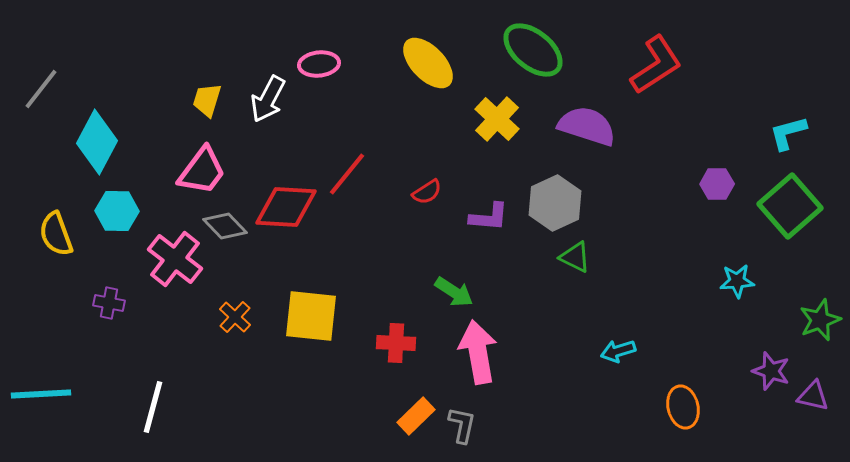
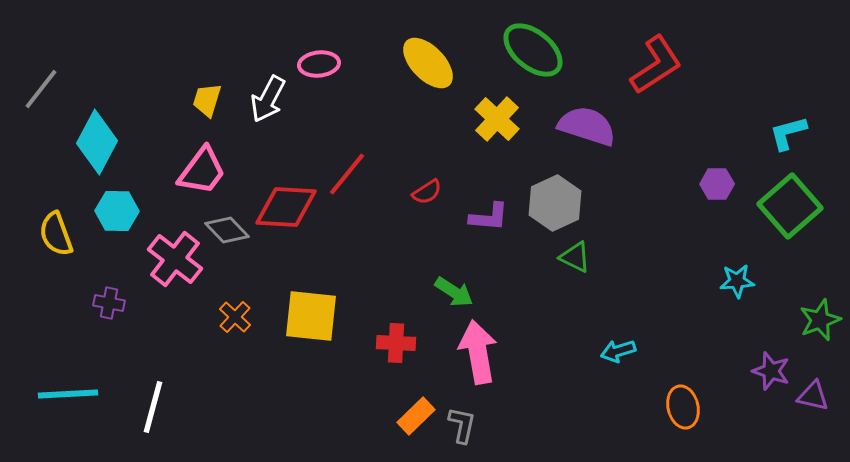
gray diamond: moved 2 px right, 4 px down
cyan line: moved 27 px right
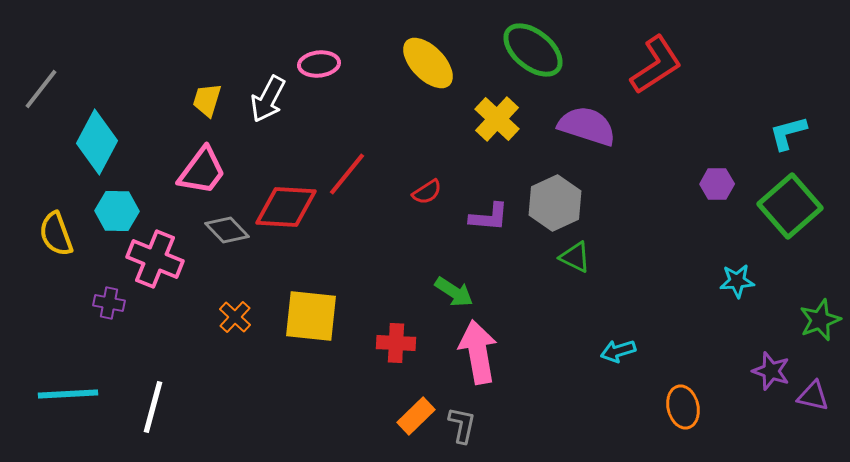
pink cross: moved 20 px left; rotated 16 degrees counterclockwise
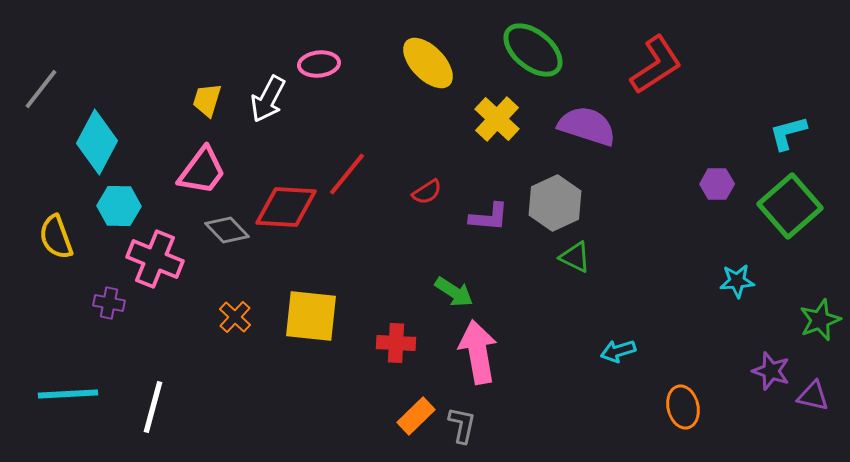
cyan hexagon: moved 2 px right, 5 px up
yellow semicircle: moved 3 px down
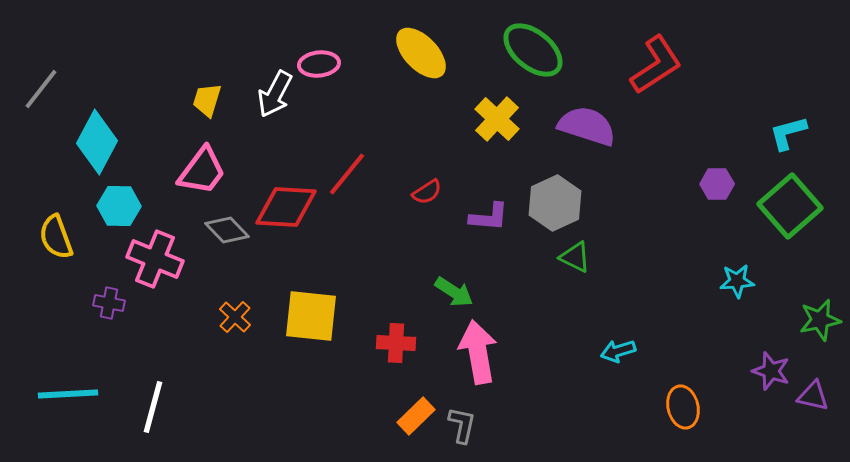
yellow ellipse: moved 7 px left, 10 px up
white arrow: moved 7 px right, 5 px up
green star: rotated 9 degrees clockwise
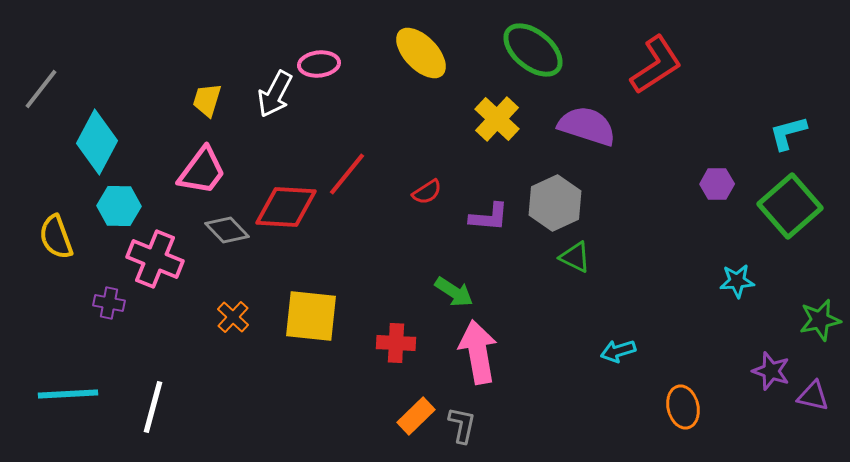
orange cross: moved 2 px left
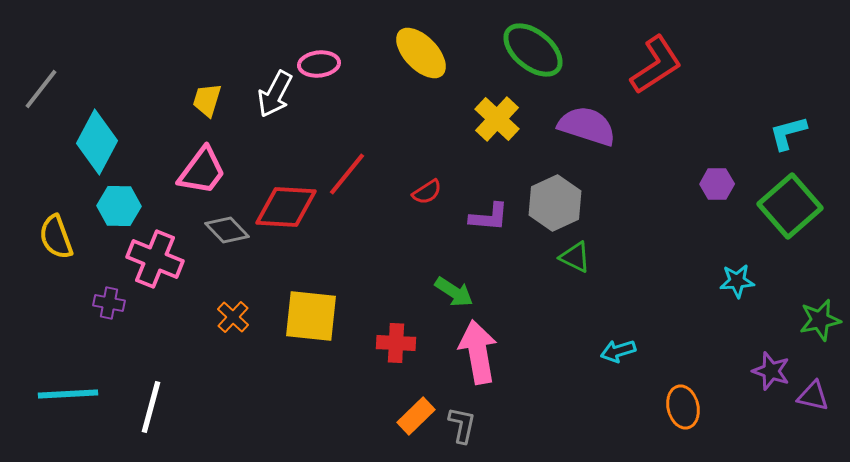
white line: moved 2 px left
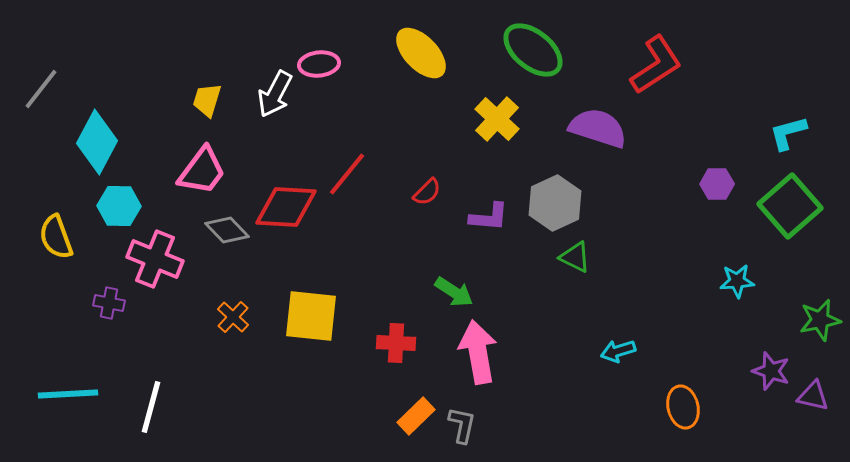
purple semicircle: moved 11 px right, 2 px down
red semicircle: rotated 12 degrees counterclockwise
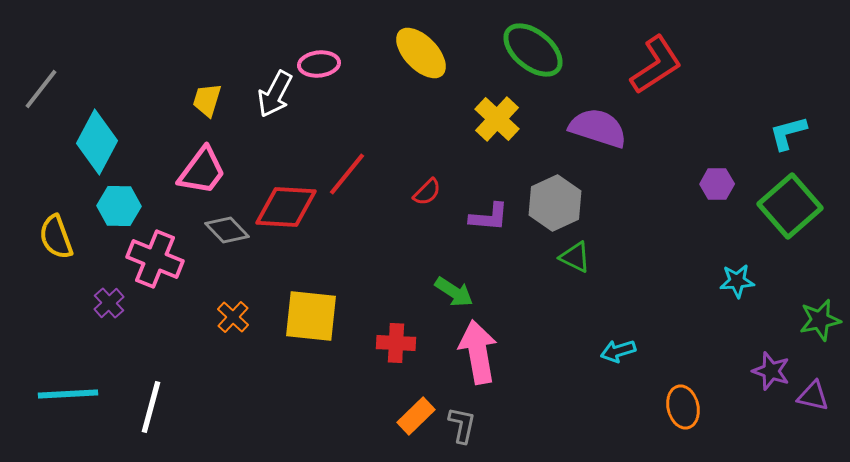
purple cross: rotated 36 degrees clockwise
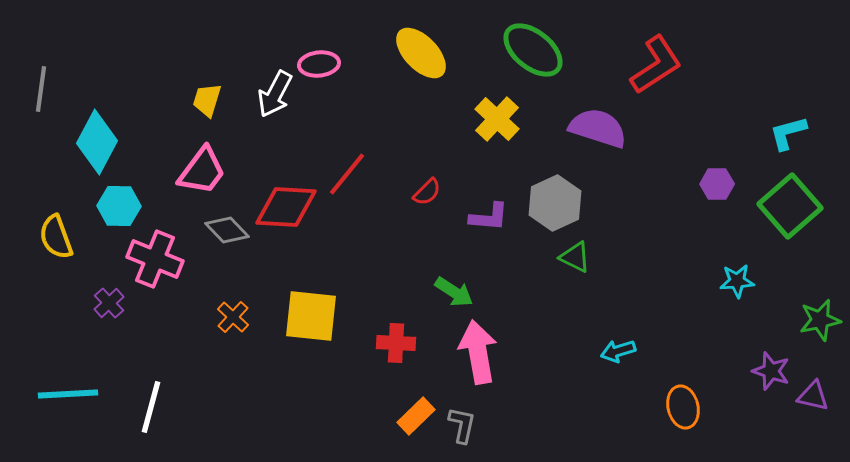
gray line: rotated 30 degrees counterclockwise
